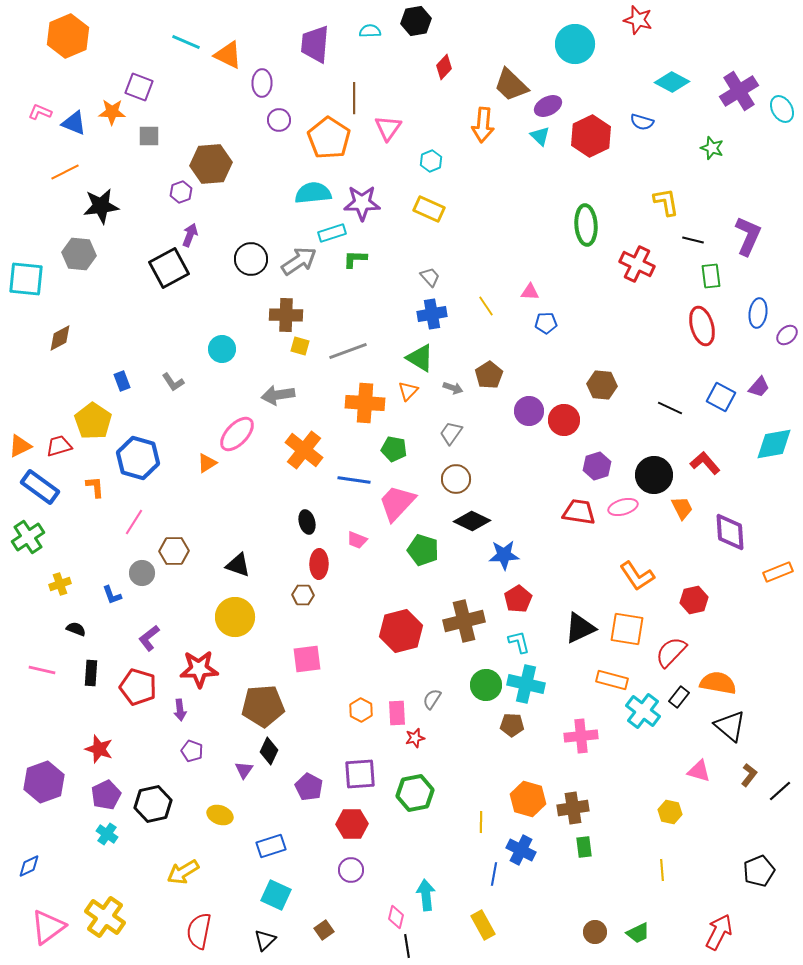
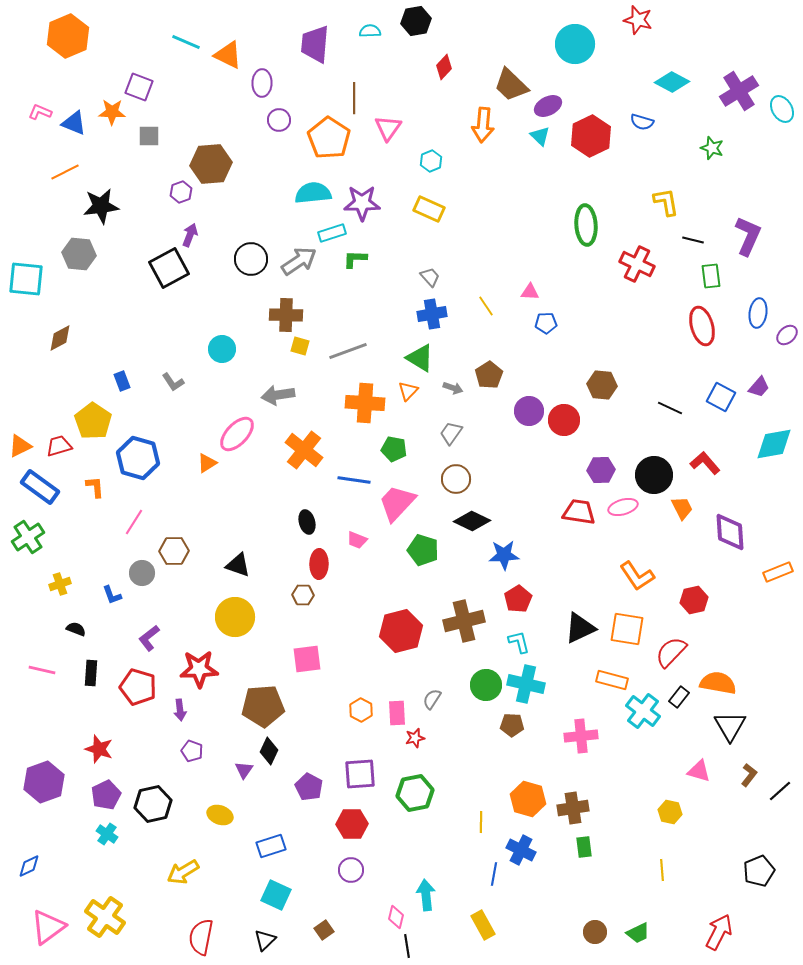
purple hexagon at (597, 466): moved 4 px right, 4 px down; rotated 16 degrees clockwise
black triangle at (730, 726): rotated 20 degrees clockwise
red semicircle at (199, 931): moved 2 px right, 6 px down
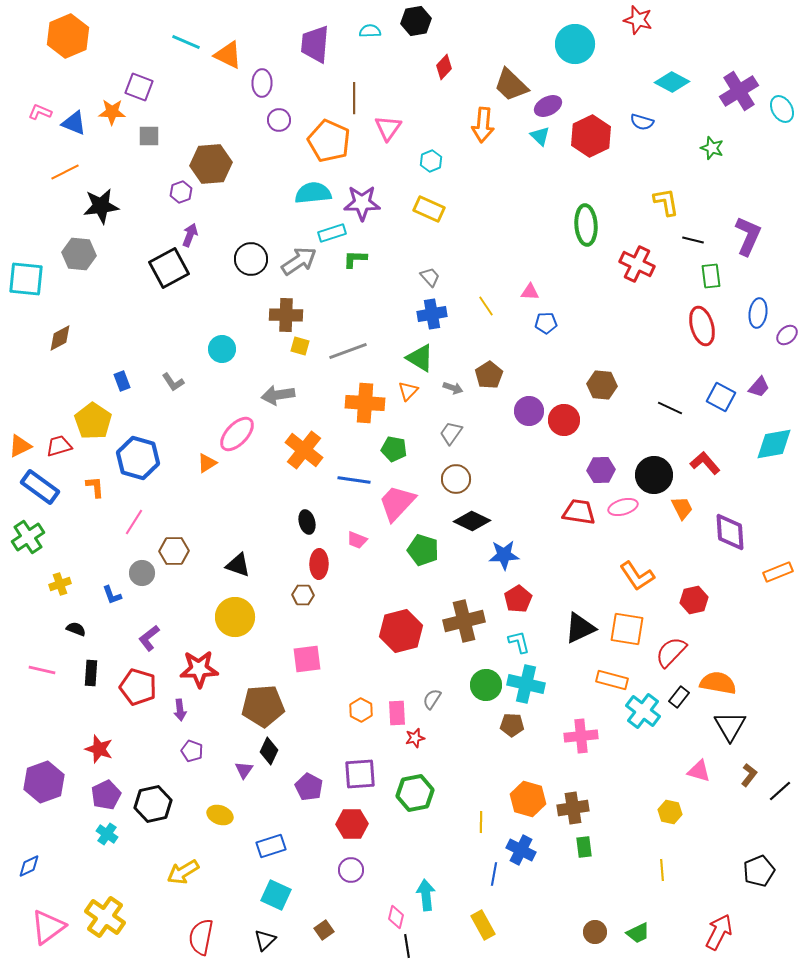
orange pentagon at (329, 138): moved 3 px down; rotated 9 degrees counterclockwise
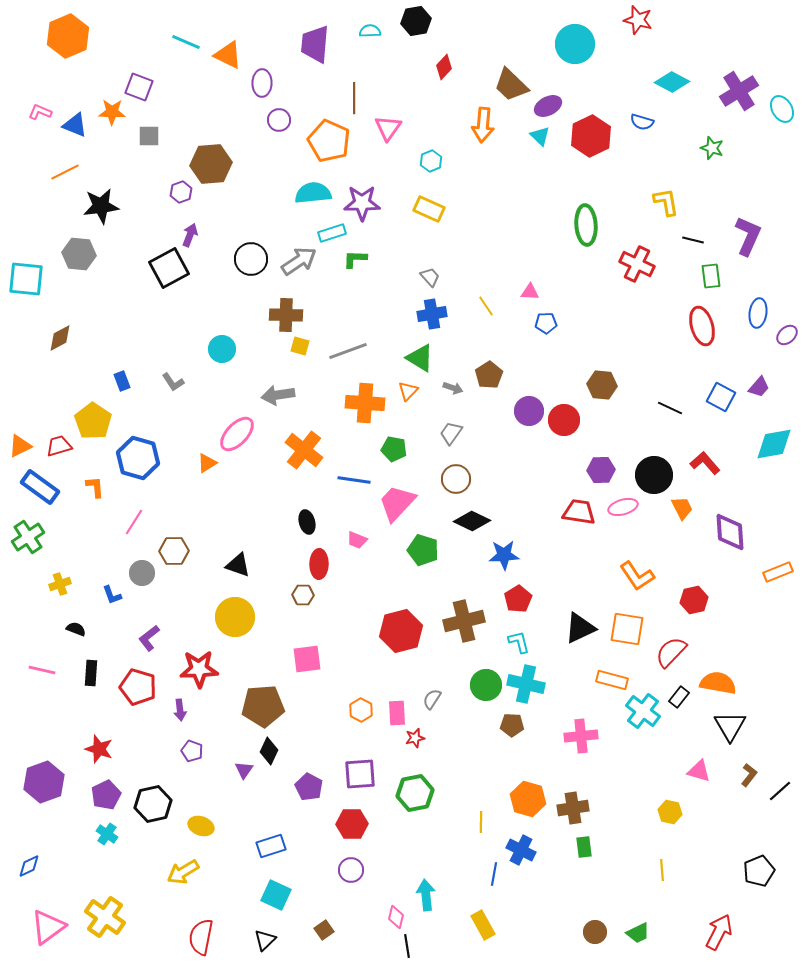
blue triangle at (74, 123): moved 1 px right, 2 px down
yellow ellipse at (220, 815): moved 19 px left, 11 px down
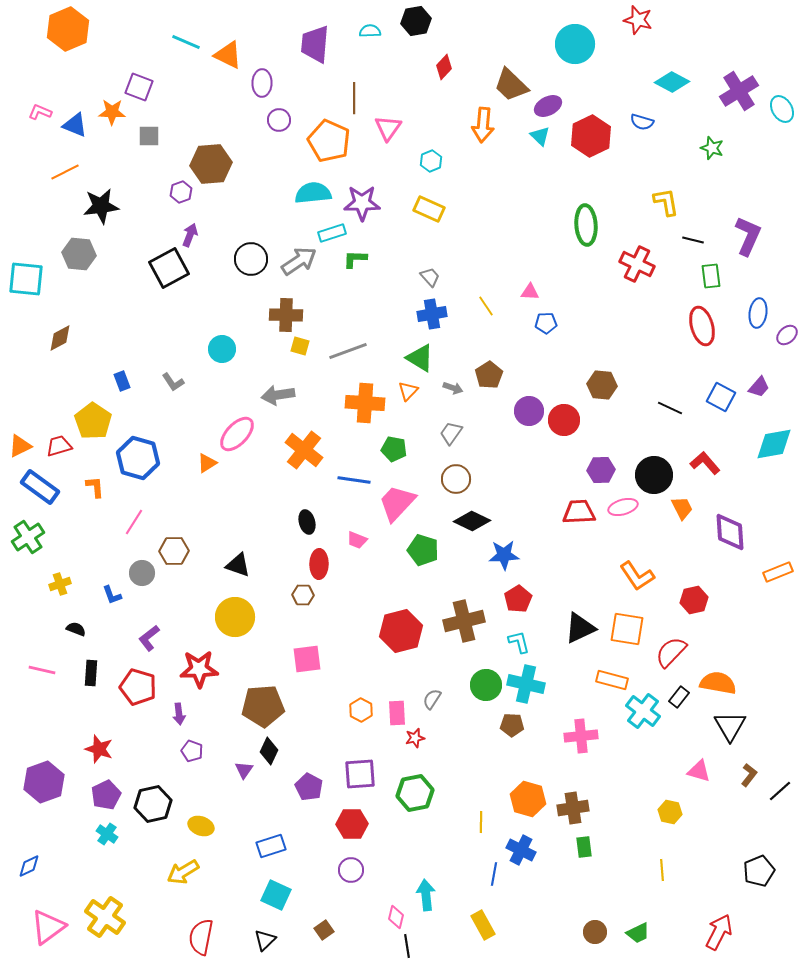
orange hexagon at (68, 36): moved 7 px up
red trapezoid at (579, 512): rotated 12 degrees counterclockwise
purple arrow at (180, 710): moved 1 px left, 4 px down
